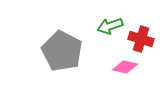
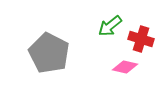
green arrow: rotated 20 degrees counterclockwise
gray pentagon: moved 13 px left, 2 px down
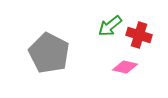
red cross: moved 2 px left, 4 px up
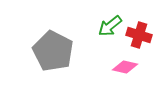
gray pentagon: moved 4 px right, 2 px up
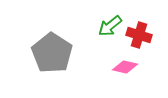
gray pentagon: moved 1 px left, 2 px down; rotated 6 degrees clockwise
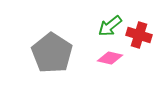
pink diamond: moved 15 px left, 9 px up
